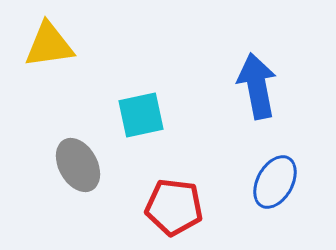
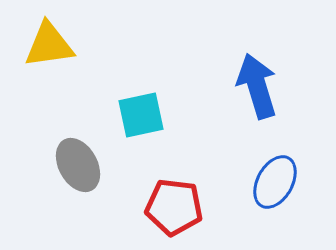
blue arrow: rotated 6 degrees counterclockwise
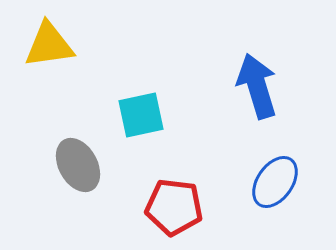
blue ellipse: rotated 6 degrees clockwise
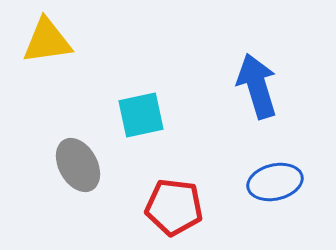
yellow triangle: moved 2 px left, 4 px up
blue ellipse: rotated 42 degrees clockwise
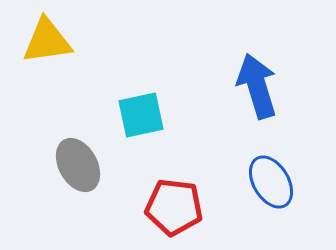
blue ellipse: moved 4 px left; rotated 72 degrees clockwise
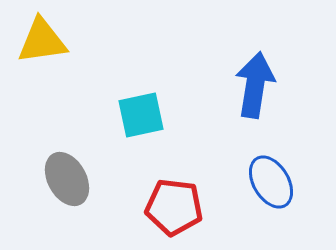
yellow triangle: moved 5 px left
blue arrow: moved 2 px left, 1 px up; rotated 26 degrees clockwise
gray ellipse: moved 11 px left, 14 px down
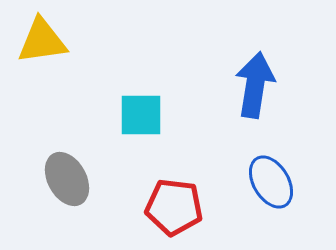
cyan square: rotated 12 degrees clockwise
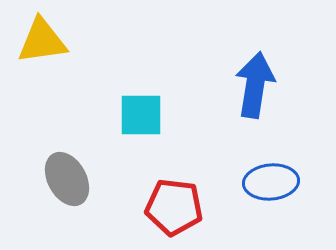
blue ellipse: rotated 64 degrees counterclockwise
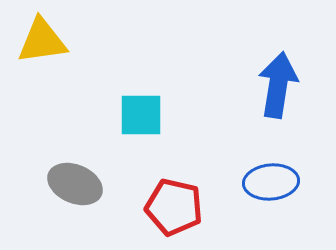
blue arrow: moved 23 px right
gray ellipse: moved 8 px right, 5 px down; rotated 38 degrees counterclockwise
red pentagon: rotated 6 degrees clockwise
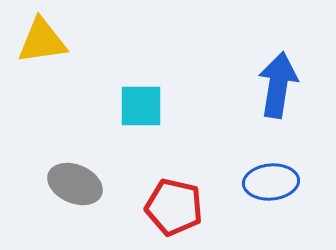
cyan square: moved 9 px up
